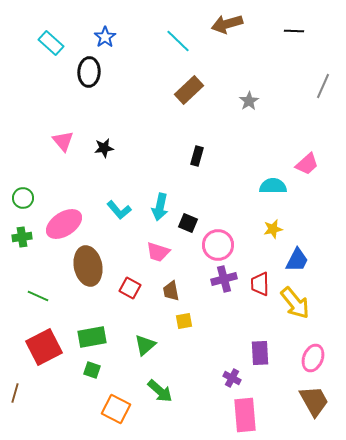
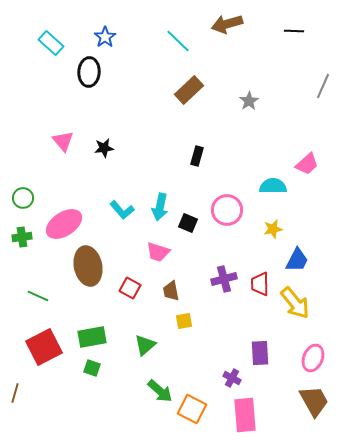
cyan L-shape at (119, 210): moved 3 px right
pink circle at (218, 245): moved 9 px right, 35 px up
green square at (92, 370): moved 2 px up
orange square at (116, 409): moved 76 px right
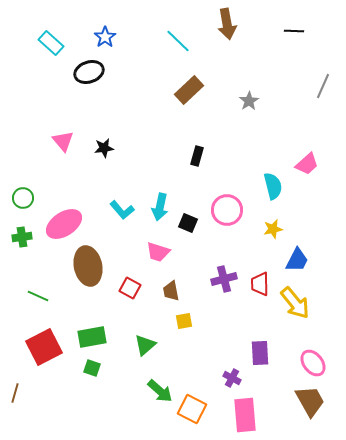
brown arrow at (227, 24): rotated 84 degrees counterclockwise
black ellipse at (89, 72): rotated 68 degrees clockwise
cyan semicircle at (273, 186): rotated 76 degrees clockwise
pink ellipse at (313, 358): moved 5 px down; rotated 60 degrees counterclockwise
brown trapezoid at (314, 401): moved 4 px left
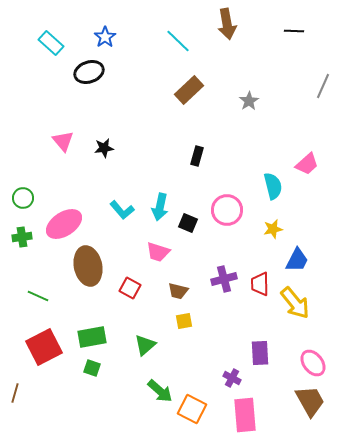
brown trapezoid at (171, 291): moved 7 px right; rotated 65 degrees counterclockwise
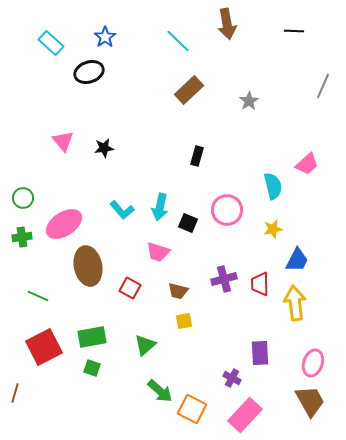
yellow arrow at (295, 303): rotated 148 degrees counterclockwise
pink ellipse at (313, 363): rotated 56 degrees clockwise
pink rectangle at (245, 415): rotated 48 degrees clockwise
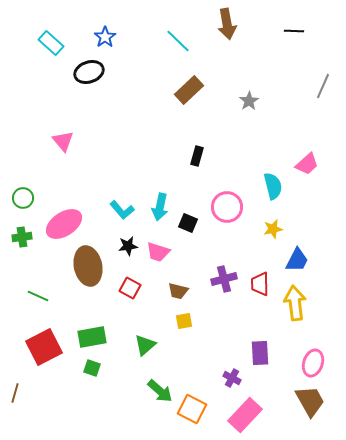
black star at (104, 148): moved 24 px right, 98 px down
pink circle at (227, 210): moved 3 px up
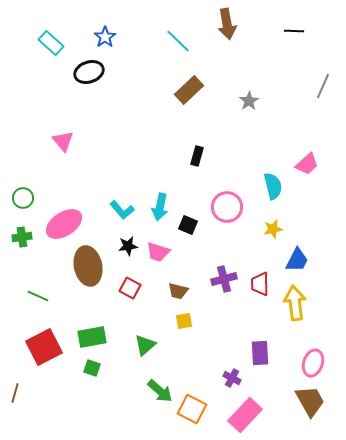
black square at (188, 223): moved 2 px down
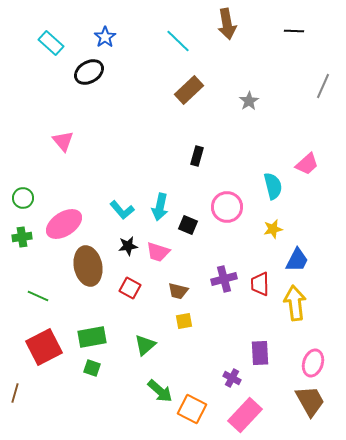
black ellipse at (89, 72): rotated 12 degrees counterclockwise
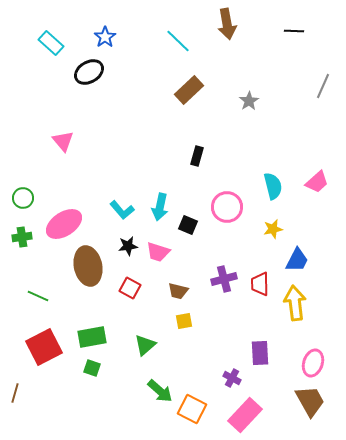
pink trapezoid at (307, 164): moved 10 px right, 18 px down
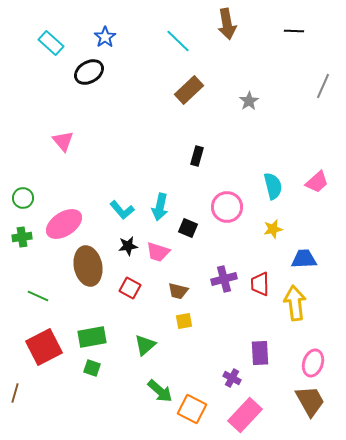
black square at (188, 225): moved 3 px down
blue trapezoid at (297, 260): moved 7 px right, 1 px up; rotated 120 degrees counterclockwise
